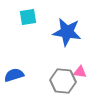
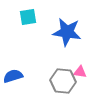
blue semicircle: moved 1 px left, 1 px down
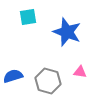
blue star: rotated 12 degrees clockwise
gray hexagon: moved 15 px left; rotated 10 degrees clockwise
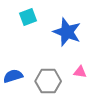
cyan square: rotated 12 degrees counterclockwise
gray hexagon: rotated 15 degrees counterclockwise
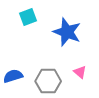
pink triangle: rotated 32 degrees clockwise
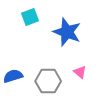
cyan square: moved 2 px right
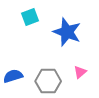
pink triangle: rotated 40 degrees clockwise
